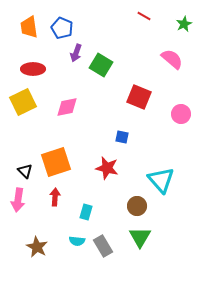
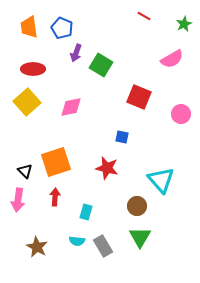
pink semicircle: rotated 110 degrees clockwise
yellow square: moved 4 px right; rotated 16 degrees counterclockwise
pink diamond: moved 4 px right
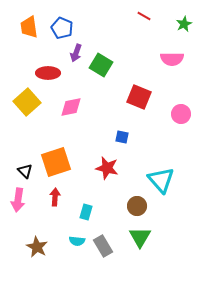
pink semicircle: rotated 30 degrees clockwise
red ellipse: moved 15 px right, 4 px down
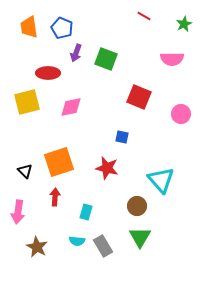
green square: moved 5 px right, 6 px up; rotated 10 degrees counterclockwise
yellow square: rotated 28 degrees clockwise
orange square: moved 3 px right
pink arrow: moved 12 px down
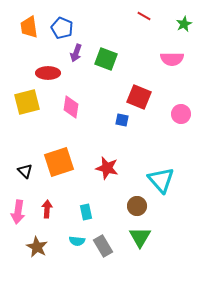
pink diamond: rotated 70 degrees counterclockwise
blue square: moved 17 px up
red arrow: moved 8 px left, 12 px down
cyan rectangle: rotated 28 degrees counterclockwise
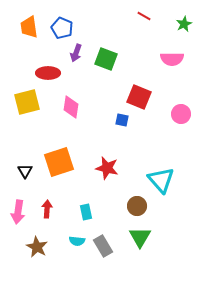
black triangle: rotated 14 degrees clockwise
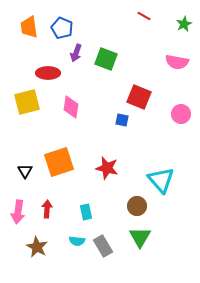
pink semicircle: moved 5 px right, 3 px down; rotated 10 degrees clockwise
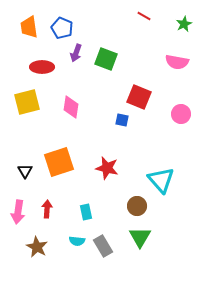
red ellipse: moved 6 px left, 6 px up
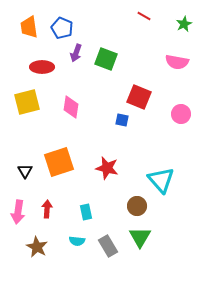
gray rectangle: moved 5 px right
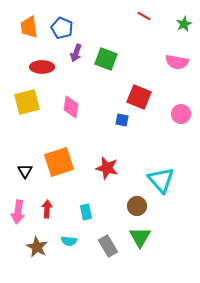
cyan semicircle: moved 8 px left
